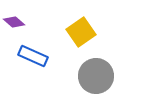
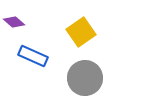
gray circle: moved 11 px left, 2 px down
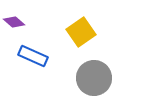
gray circle: moved 9 px right
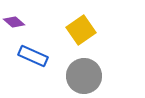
yellow square: moved 2 px up
gray circle: moved 10 px left, 2 px up
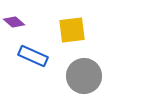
yellow square: moved 9 px left; rotated 28 degrees clockwise
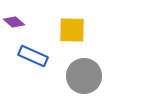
yellow square: rotated 8 degrees clockwise
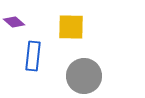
yellow square: moved 1 px left, 3 px up
blue rectangle: rotated 72 degrees clockwise
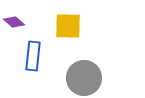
yellow square: moved 3 px left, 1 px up
gray circle: moved 2 px down
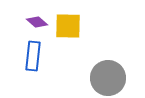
purple diamond: moved 23 px right
gray circle: moved 24 px right
